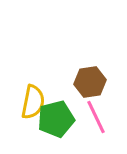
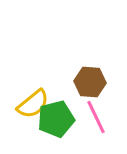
brown hexagon: rotated 12 degrees clockwise
yellow semicircle: moved 2 px down; rotated 40 degrees clockwise
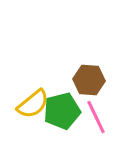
brown hexagon: moved 1 px left, 2 px up
green pentagon: moved 6 px right, 8 px up
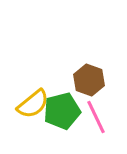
brown hexagon: rotated 16 degrees clockwise
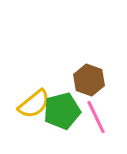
yellow semicircle: moved 1 px right
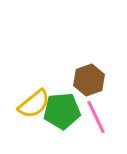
brown hexagon: rotated 20 degrees clockwise
green pentagon: rotated 9 degrees clockwise
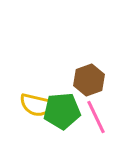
yellow semicircle: moved 3 px right, 1 px down; rotated 52 degrees clockwise
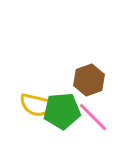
pink line: moved 3 px left; rotated 20 degrees counterclockwise
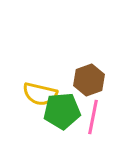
yellow semicircle: moved 3 px right, 11 px up
pink line: rotated 56 degrees clockwise
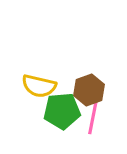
brown hexagon: moved 10 px down
yellow semicircle: moved 1 px left, 8 px up
